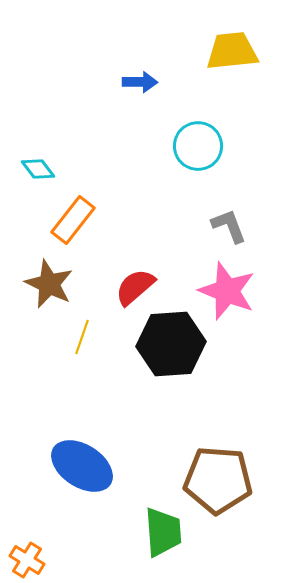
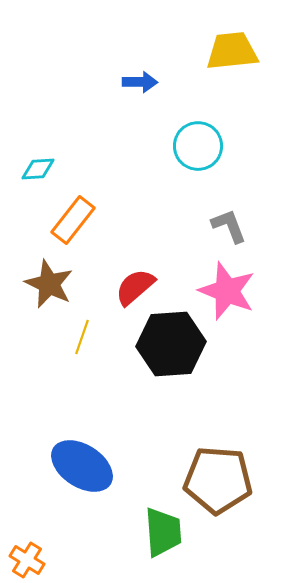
cyan diamond: rotated 56 degrees counterclockwise
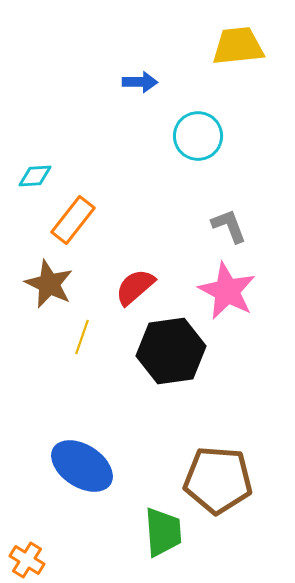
yellow trapezoid: moved 6 px right, 5 px up
cyan circle: moved 10 px up
cyan diamond: moved 3 px left, 7 px down
pink star: rotated 6 degrees clockwise
black hexagon: moved 7 px down; rotated 4 degrees counterclockwise
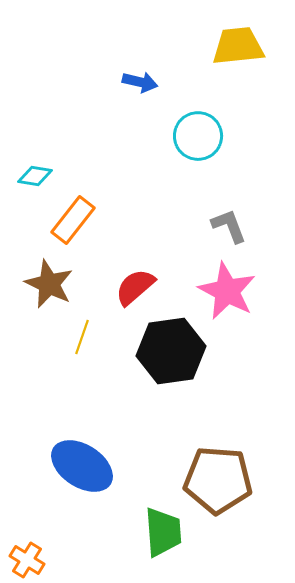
blue arrow: rotated 12 degrees clockwise
cyan diamond: rotated 12 degrees clockwise
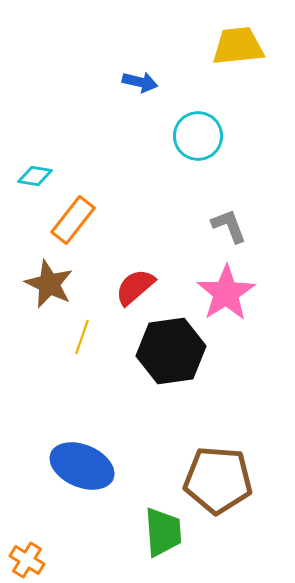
pink star: moved 1 px left, 2 px down; rotated 12 degrees clockwise
blue ellipse: rotated 10 degrees counterclockwise
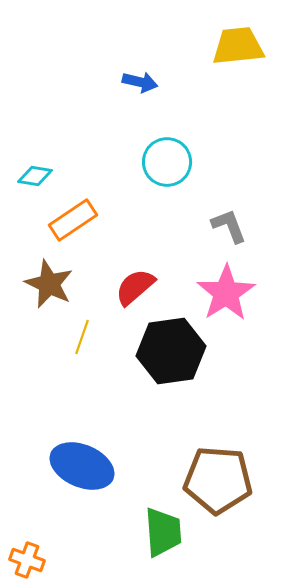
cyan circle: moved 31 px left, 26 px down
orange rectangle: rotated 18 degrees clockwise
orange cross: rotated 12 degrees counterclockwise
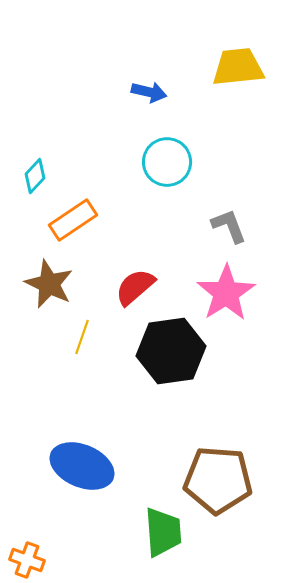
yellow trapezoid: moved 21 px down
blue arrow: moved 9 px right, 10 px down
cyan diamond: rotated 56 degrees counterclockwise
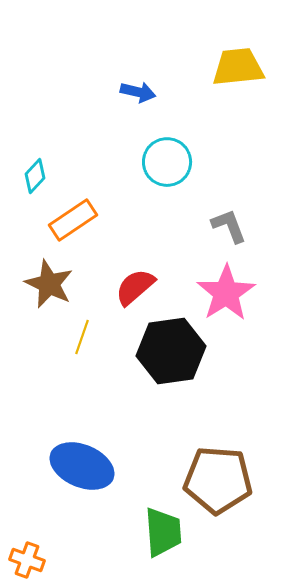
blue arrow: moved 11 px left
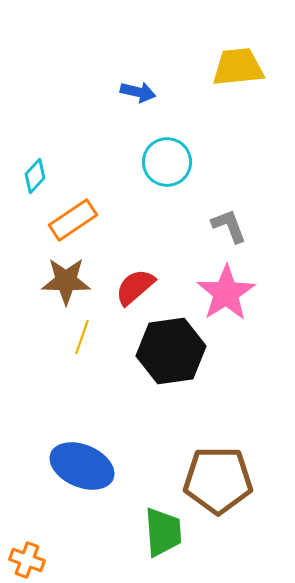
brown star: moved 17 px right, 3 px up; rotated 24 degrees counterclockwise
brown pentagon: rotated 4 degrees counterclockwise
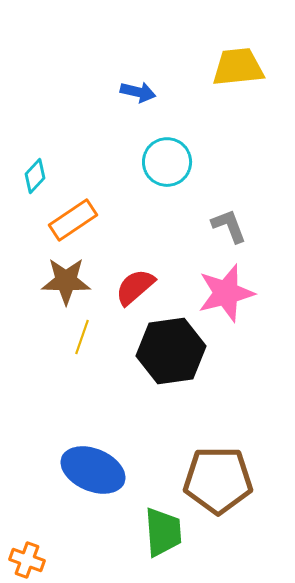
pink star: rotated 18 degrees clockwise
blue ellipse: moved 11 px right, 4 px down
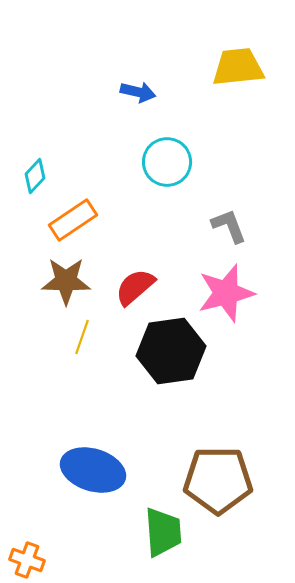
blue ellipse: rotated 6 degrees counterclockwise
